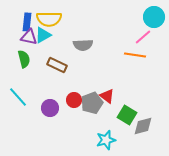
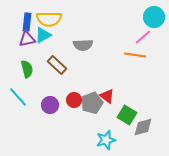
purple triangle: moved 2 px left, 2 px down; rotated 24 degrees counterclockwise
green semicircle: moved 3 px right, 10 px down
brown rectangle: rotated 18 degrees clockwise
purple circle: moved 3 px up
gray diamond: moved 1 px down
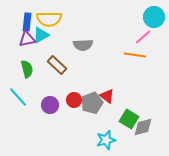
cyan triangle: moved 2 px left
green square: moved 2 px right, 4 px down
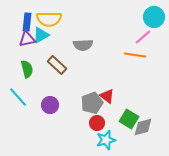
red circle: moved 23 px right, 23 px down
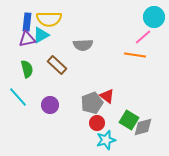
green square: moved 1 px down
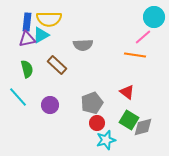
red triangle: moved 20 px right, 4 px up
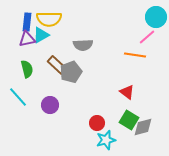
cyan circle: moved 2 px right
pink line: moved 4 px right
gray pentagon: moved 21 px left, 31 px up
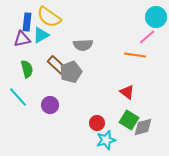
yellow semicircle: moved 2 px up; rotated 35 degrees clockwise
purple triangle: moved 5 px left
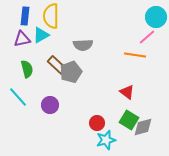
yellow semicircle: moved 2 px right, 1 px up; rotated 55 degrees clockwise
blue rectangle: moved 2 px left, 6 px up
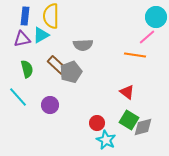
cyan star: rotated 30 degrees counterclockwise
